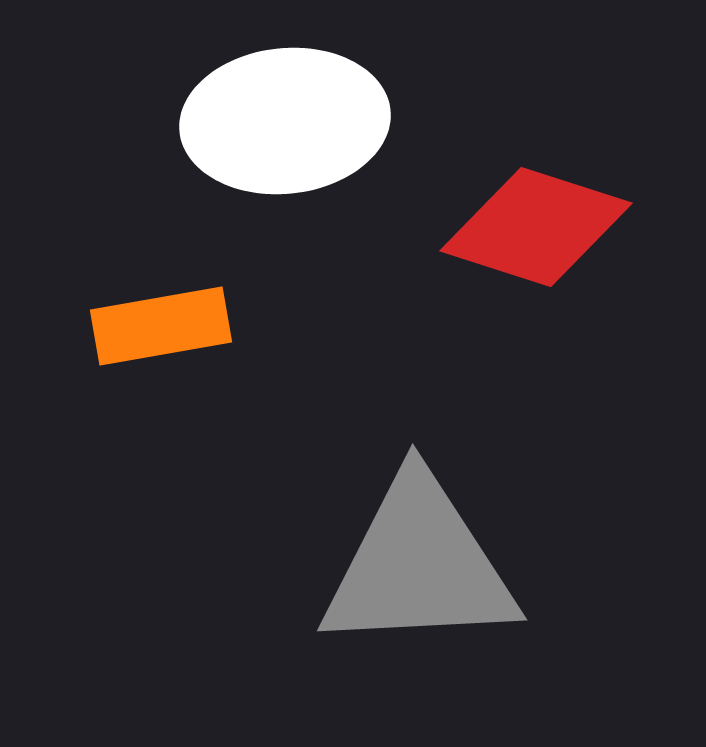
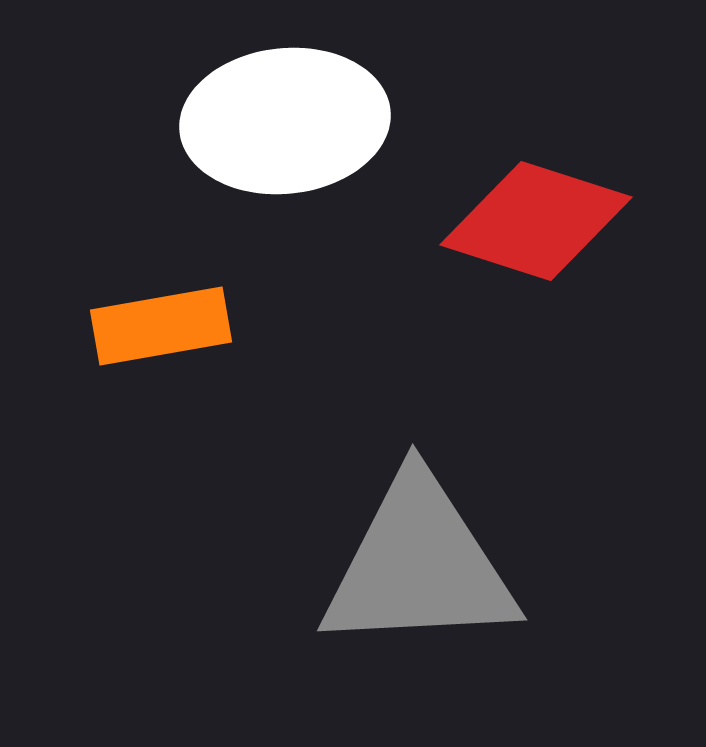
red diamond: moved 6 px up
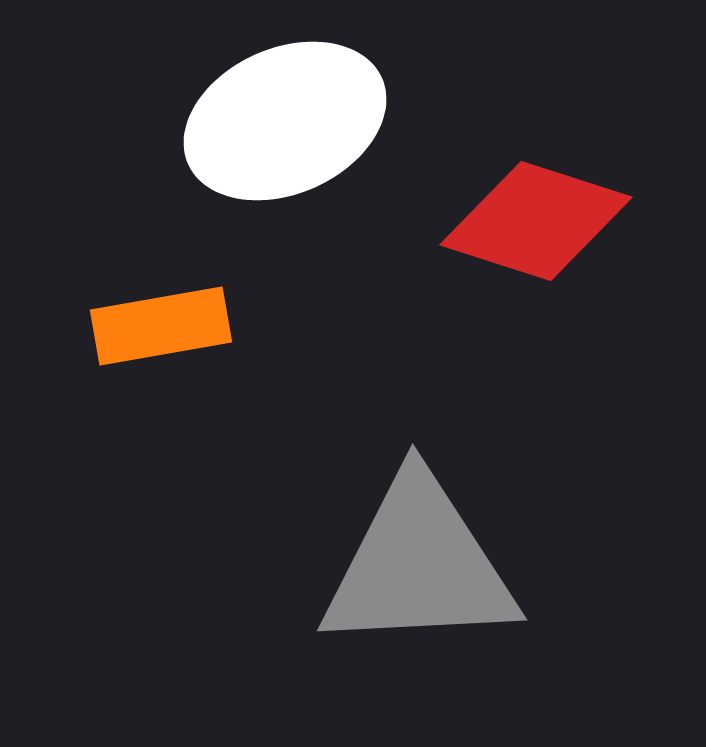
white ellipse: rotated 18 degrees counterclockwise
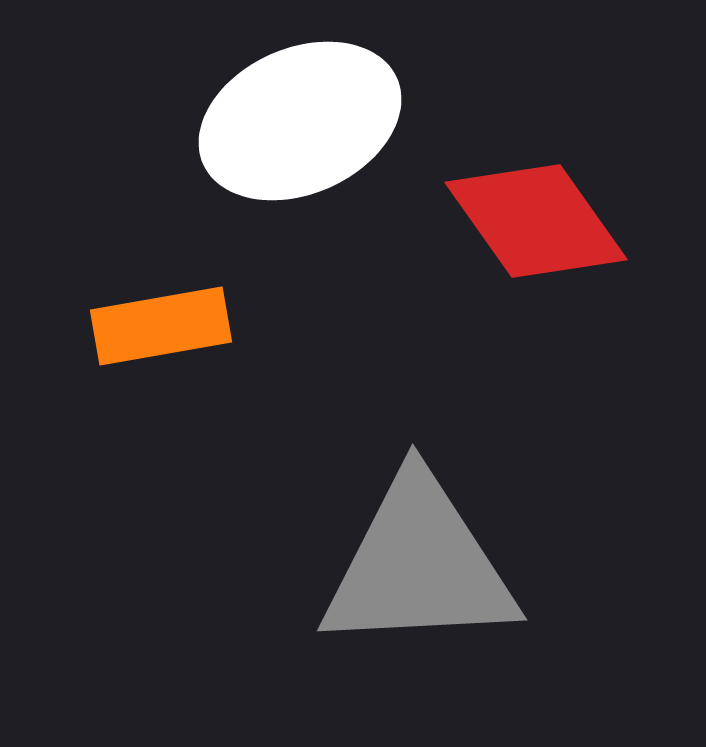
white ellipse: moved 15 px right
red diamond: rotated 37 degrees clockwise
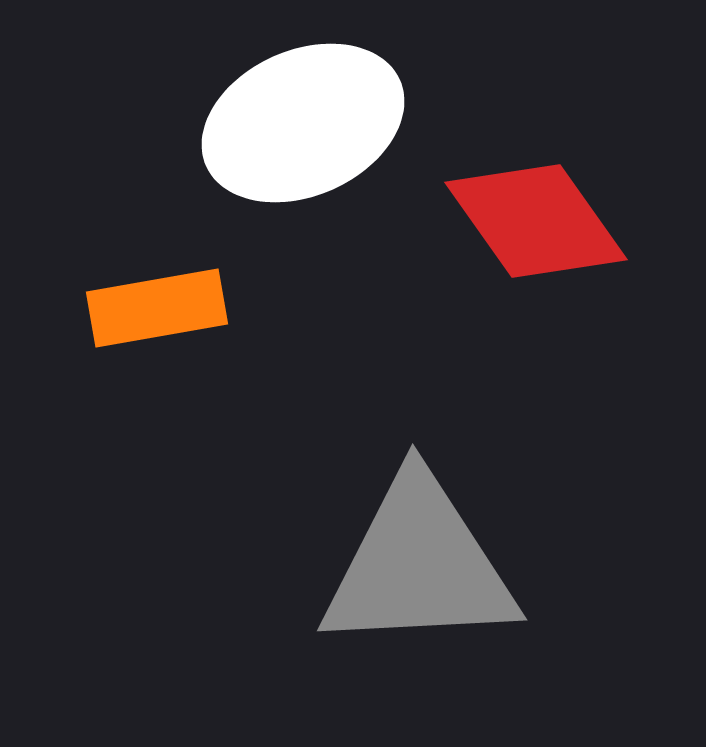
white ellipse: moved 3 px right, 2 px down
orange rectangle: moved 4 px left, 18 px up
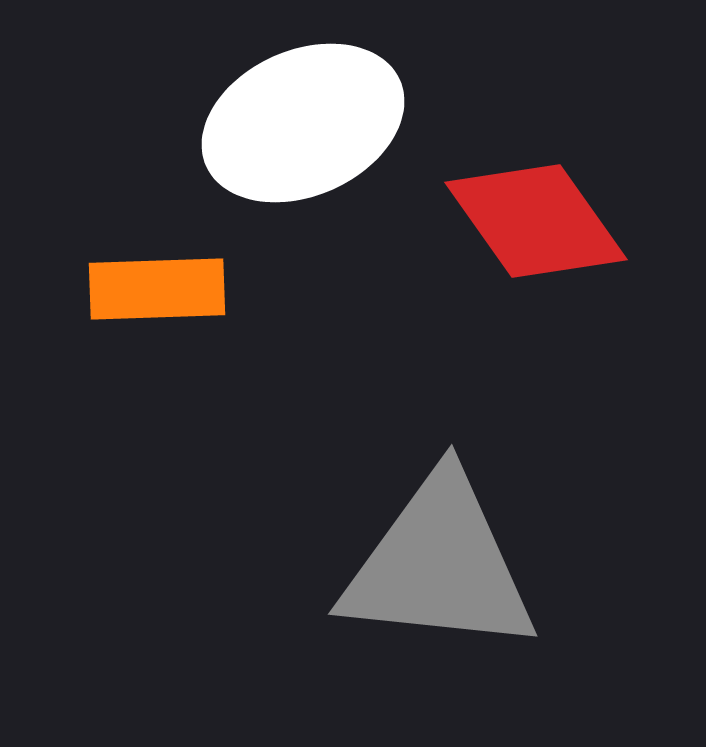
orange rectangle: moved 19 px up; rotated 8 degrees clockwise
gray triangle: moved 20 px right; rotated 9 degrees clockwise
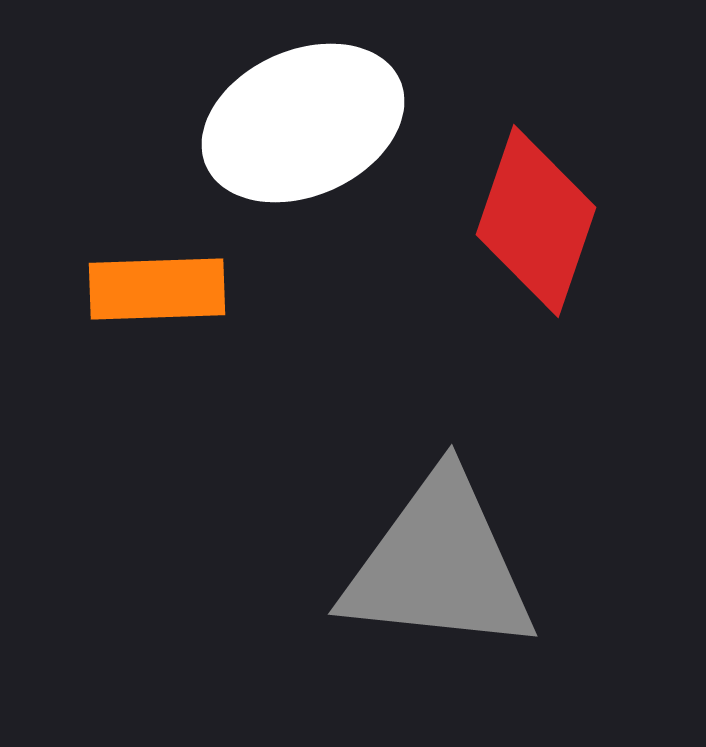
red diamond: rotated 54 degrees clockwise
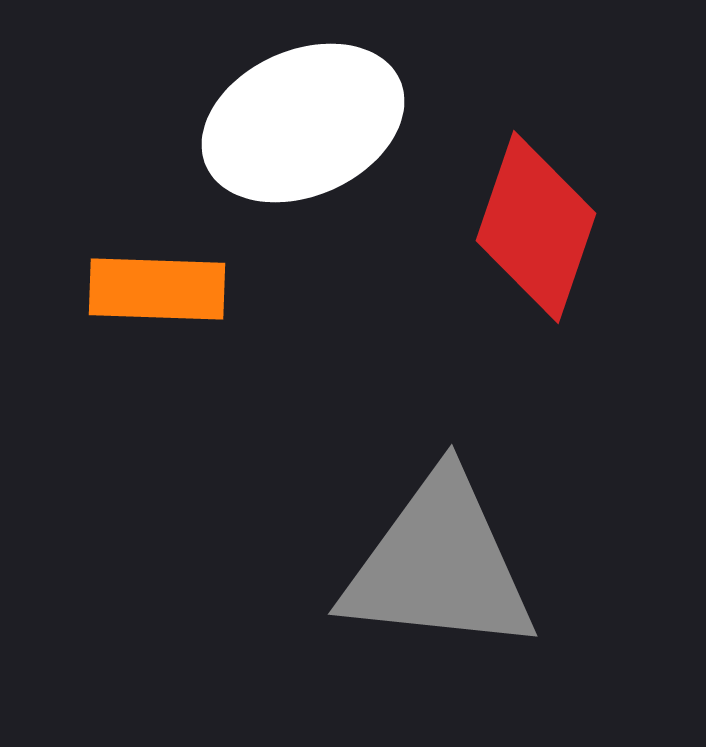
red diamond: moved 6 px down
orange rectangle: rotated 4 degrees clockwise
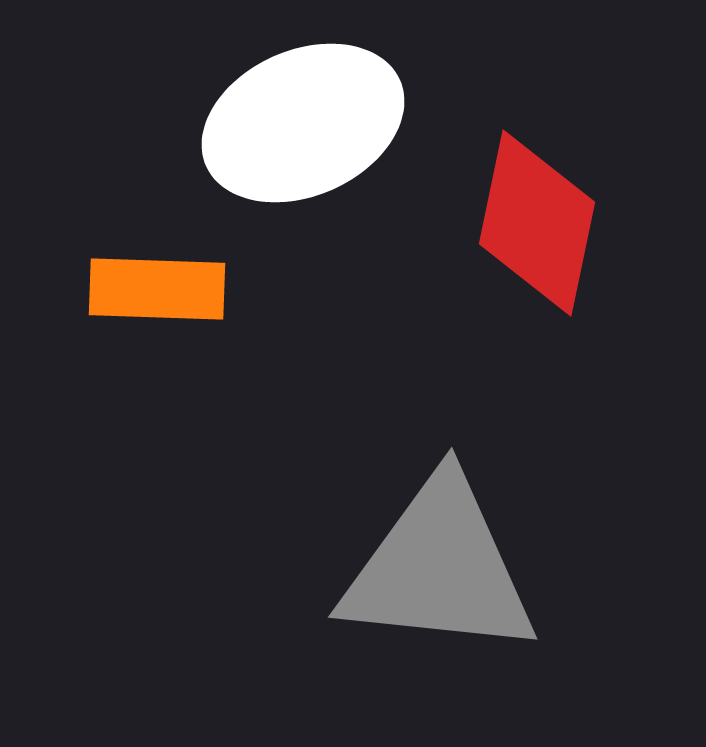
red diamond: moved 1 px right, 4 px up; rotated 7 degrees counterclockwise
gray triangle: moved 3 px down
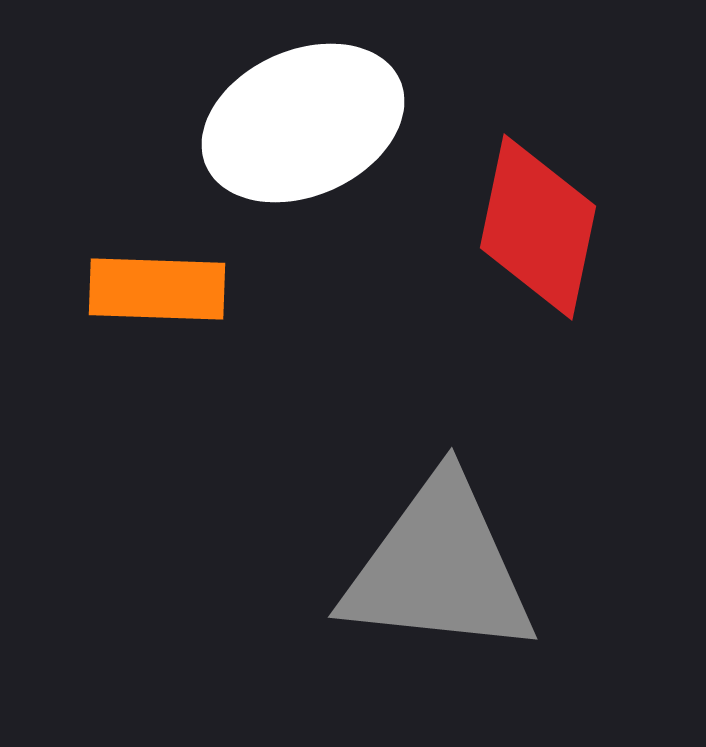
red diamond: moved 1 px right, 4 px down
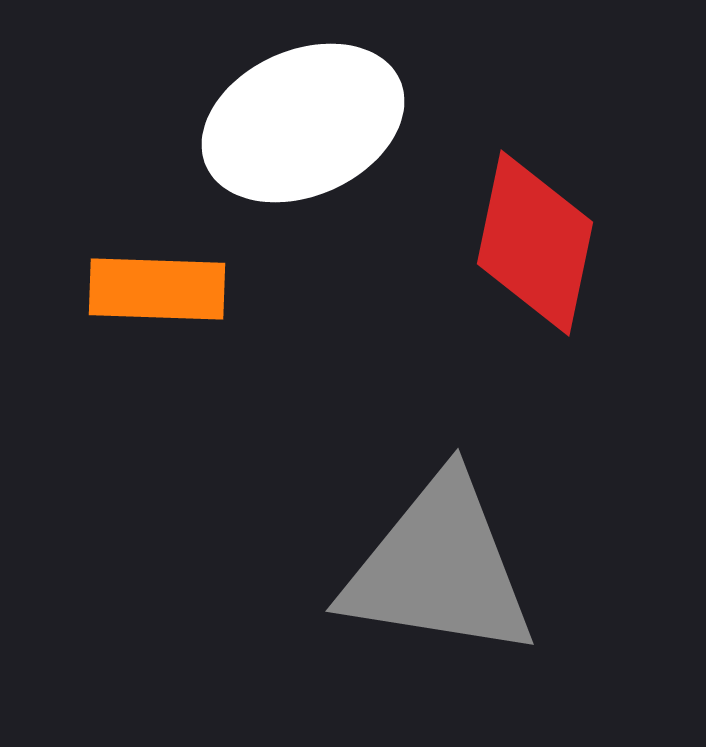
red diamond: moved 3 px left, 16 px down
gray triangle: rotated 3 degrees clockwise
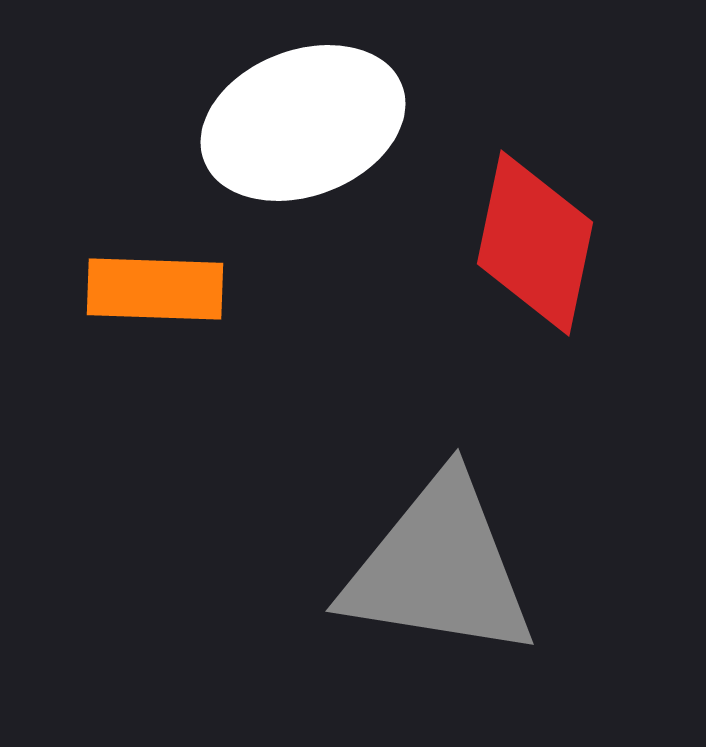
white ellipse: rotated 3 degrees clockwise
orange rectangle: moved 2 px left
